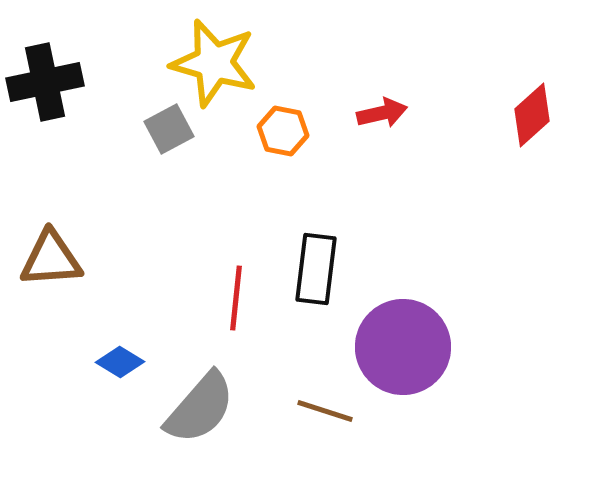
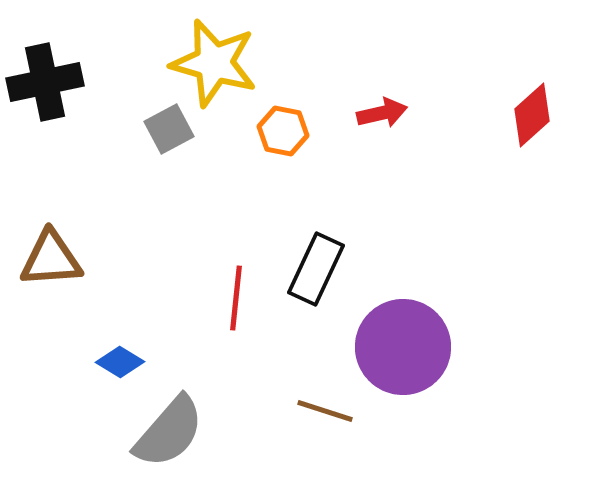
black rectangle: rotated 18 degrees clockwise
gray semicircle: moved 31 px left, 24 px down
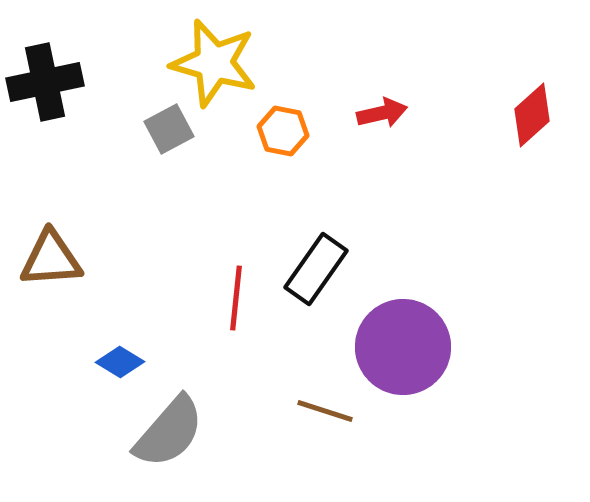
black rectangle: rotated 10 degrees clockwise
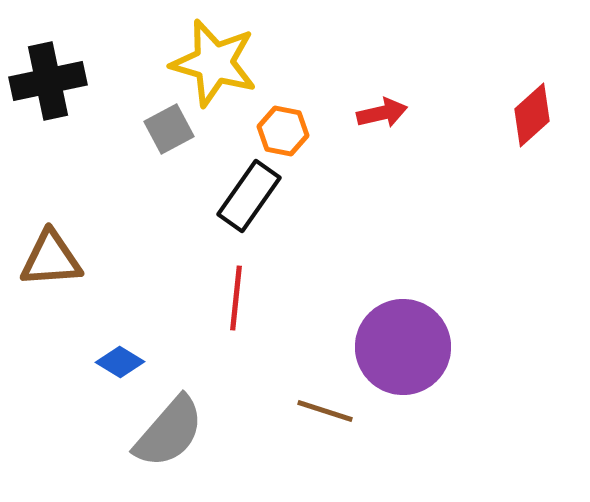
black cross: moved 3 px right, 1 px up
black rectangle: moved 67 px left, 73 px up
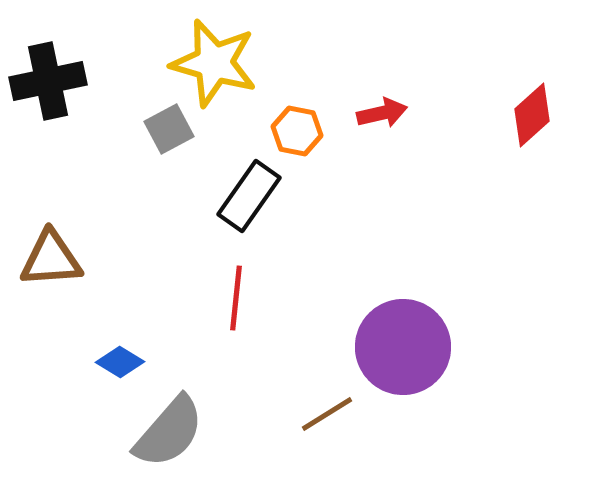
orange hexagon: moved 14 px right
brown line: moved 2 px right, 3 px down; rotated 50 degrees counterclockwise
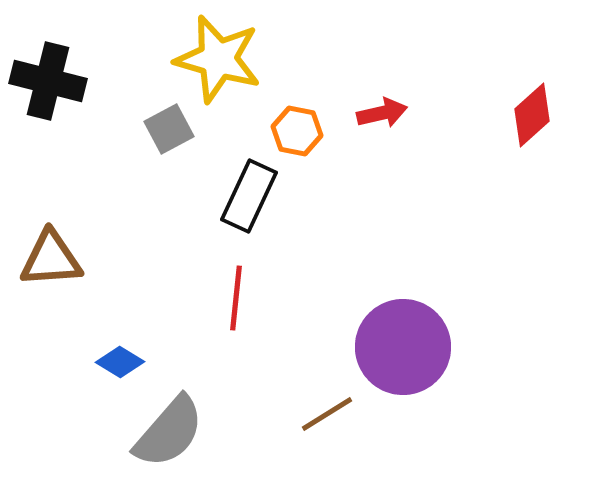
yellow star: moved 4 px right, 4 px up
black cross: rotated 26 degrees clockwise
black rectangle: rotated 10 degrees counterclockwise
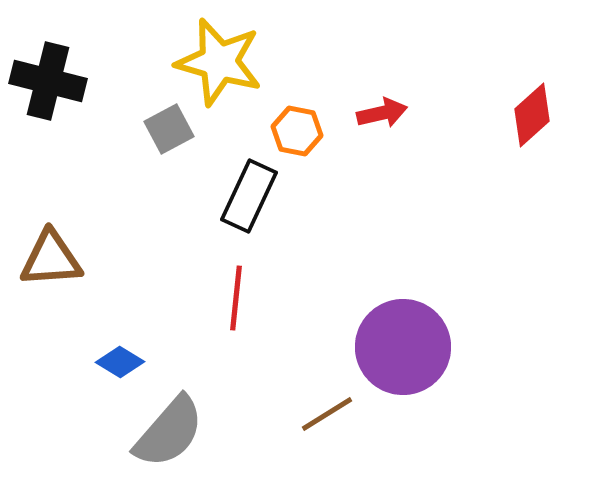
yellow star: moved 1 px right, 3 px down
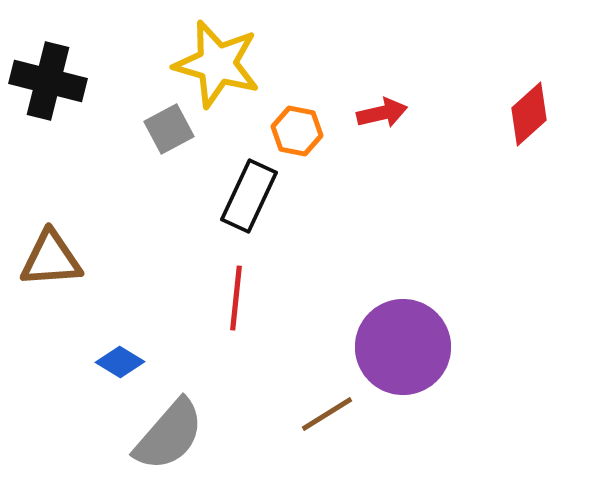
yellow star: moved 2 px left, 2 px down
red diamond: moved 3 px left, 1 px up
gray semicircle: moved 3 px down
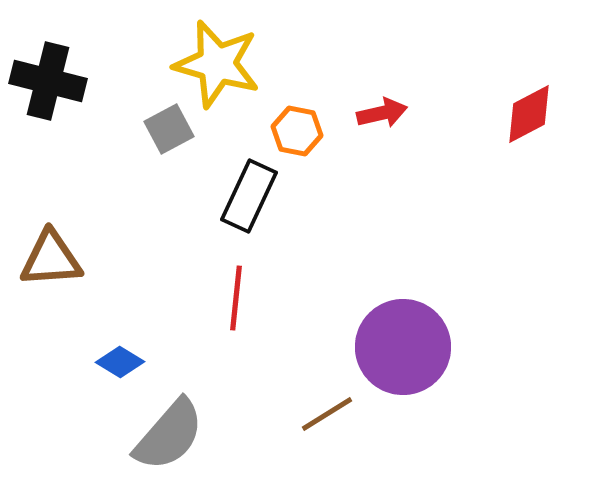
red diamond: rotated 14 degrees clockwise
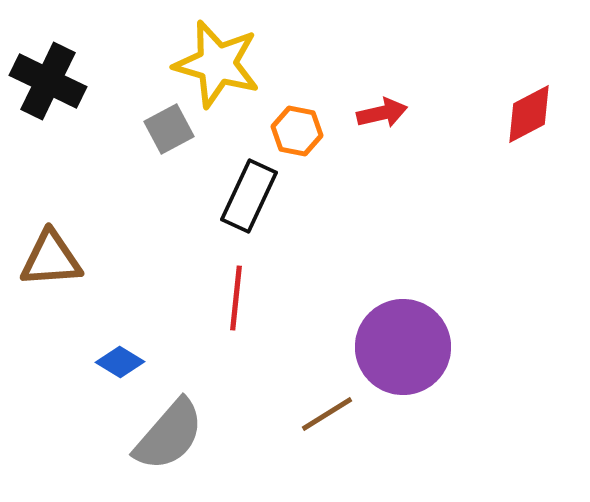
black cross: rotated 12 degrees clockwise
